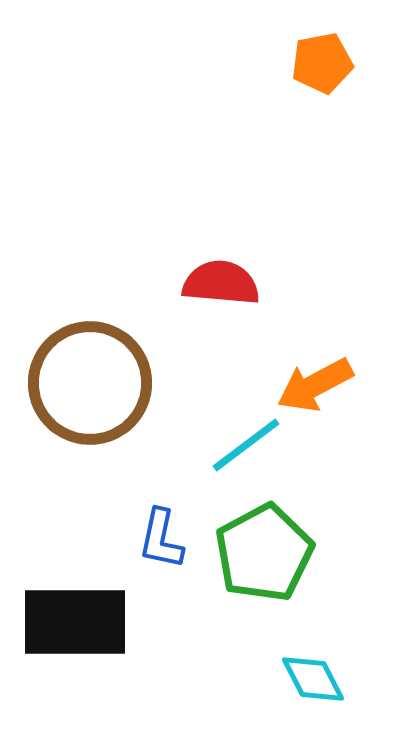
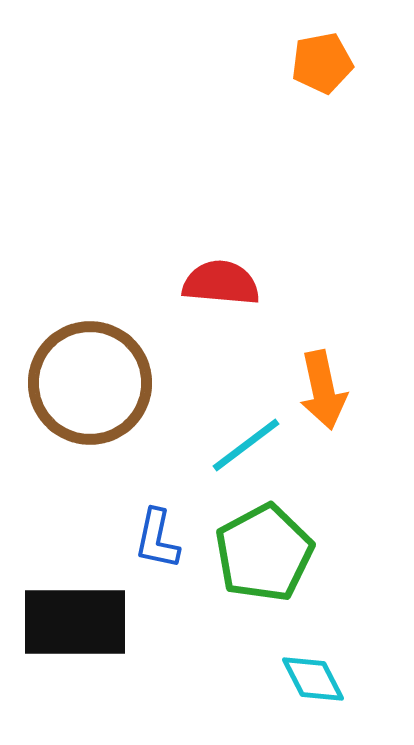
orange arrow: moved 8 px right, 5 px down; rotated 74 degrees counterclockwise
blue L-shape: moved 4 px left
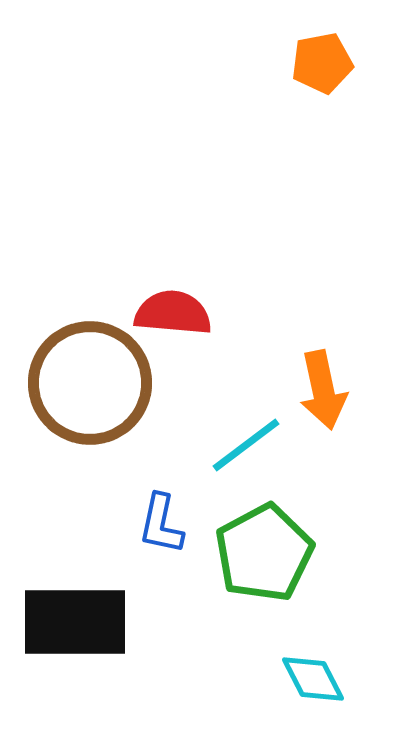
red semicircle: moved 48 px left, 30 px down
blue L-shape: moved 4 px right, 15 px up
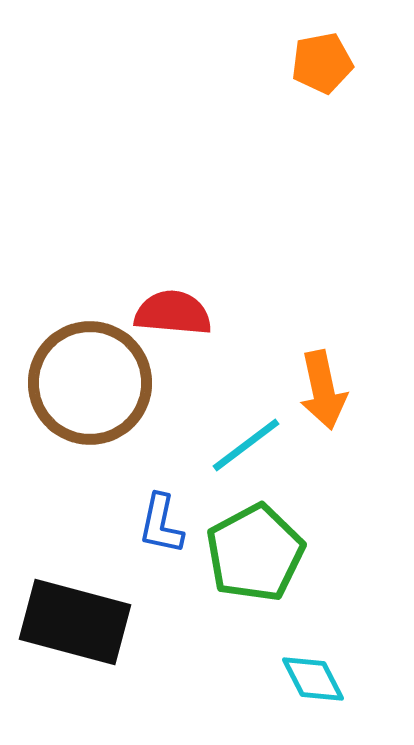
green pentagon: moved 9 px left
black rectangle: rotated 15 degrees clockwise
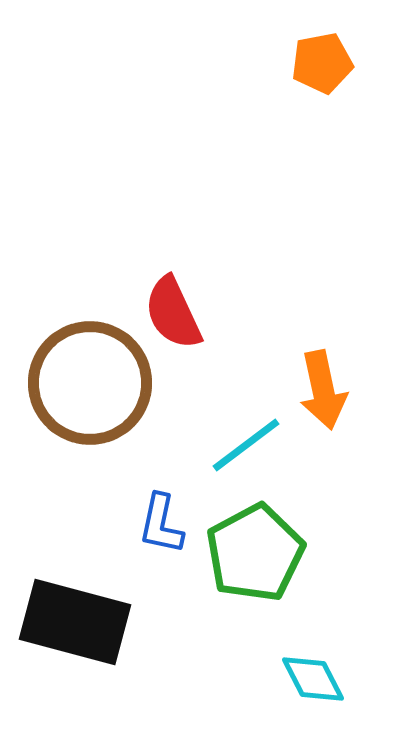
red semicircle: rotated 120 degrees counterclockwise
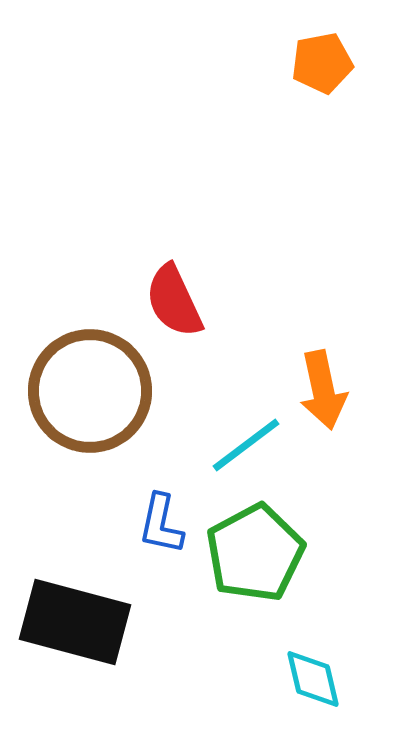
red semicircle: moved 1 px right, 12 px up
brown circle: moved 8 px down
cyan diamond: rotated 14 degrees clockwise
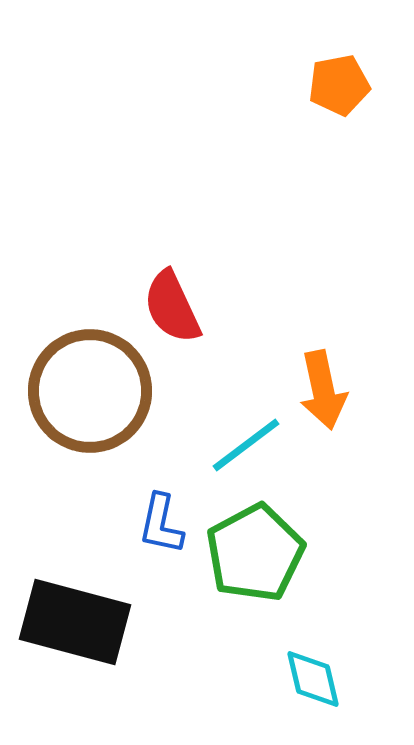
orange pentagon: moved 17 px right, 22 px down
red semicircle: moved 2 px left, 6 px down
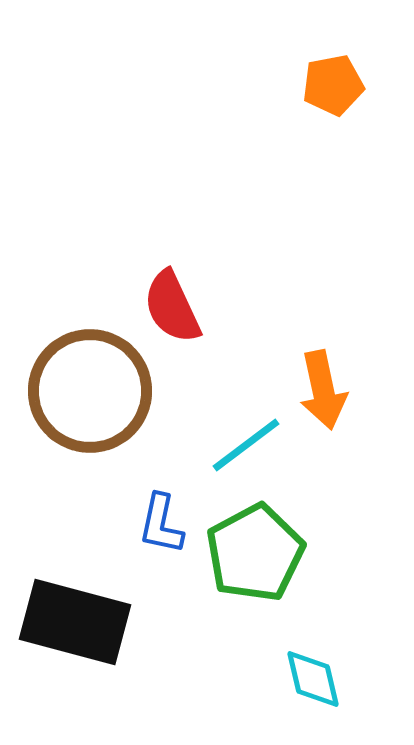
orange pentagon: moved 6 px left
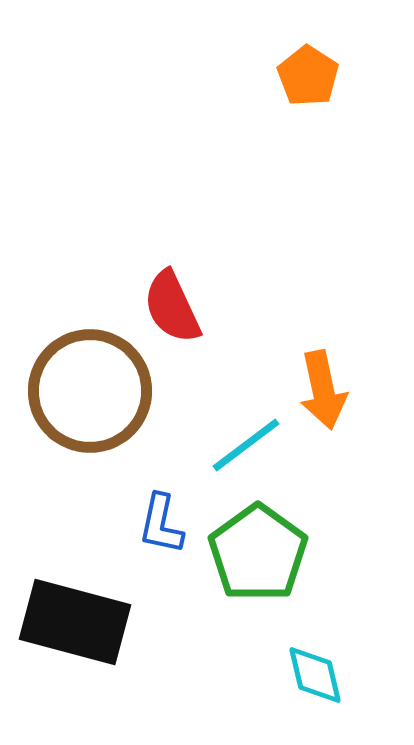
orange pentagon: moved 25 px left, 9 px up; rotated 28 degrees counterclockwise
green pentagon: moved 3 px right; rotated 8 degrees counterclockwise
cyan diamond: moved 2 px right, 4 px up
